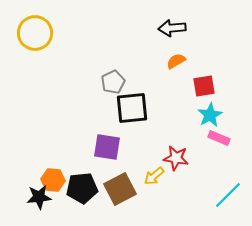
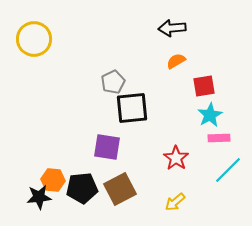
yellow circle: moved 1 px left, 6 px down
pink rectangle: rotated 25 degrees counterclockwise
red star: rotated 25 degrees clockwise
yellow arrow: moved 21 px right, 26 px down
cyan line: moved 25 px up
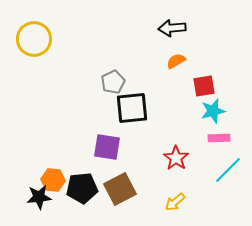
cyan star: moved 3 px right, 4 px up; rotated 15 degrees clockwise
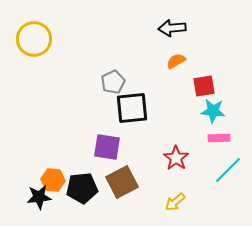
cyan star: rotated 20 degrees clockwise
brown square: moved 2 px right, 7 px up
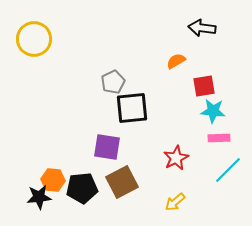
black arrow: moved 30 px right; rotated 12 degrees clockwise
red star: rotated 10 degrees clockwise
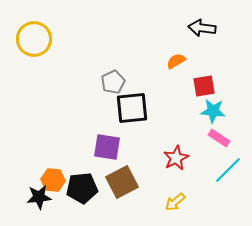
pink rectangle: rotated 35 degrees clockwise
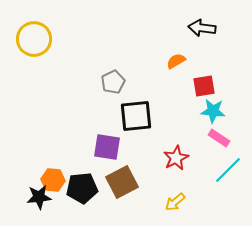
black square: moved 4 px right, 8 px down
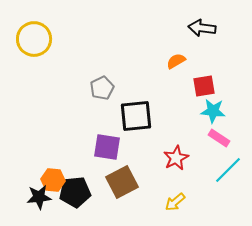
gray pentagon: moved 11 px left, 6 px down
black pentagon: moved 7 px left, 4 px down
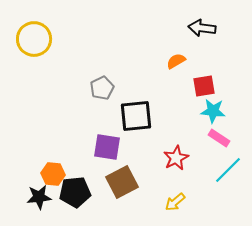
orange hexagon: moved 6 px up
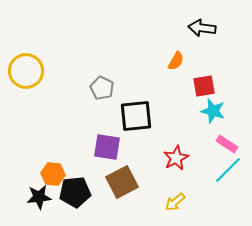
yellow circle: moved 8 px left, 32 px down
orange semicircle: rotated 150 degrees clockwise
gray pentagon: rotated 20 degrees counterclockwise
cyan star: rotated 10 degrees clockwise
pink rectangle: moved 8 px right, 6 px down
